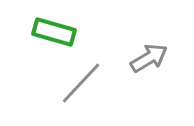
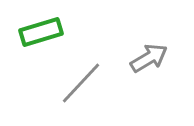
green rectangle: moved 13 px left; rotated 33 degrees counterclockwise
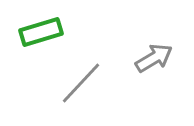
gray arrow: moved 5 px right
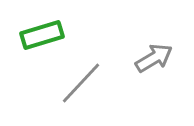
green rectangle: moved 1 px right, 3 px down
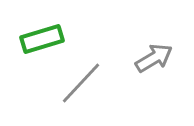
green rectangle: moved 4 px down
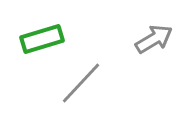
gray arrow: moved 19 px up
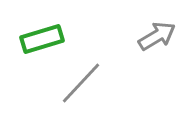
gray arrow: moved 3 px right, 3 px up
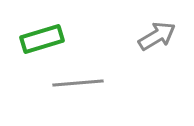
gray line: moved 3 px left; rotated 42 degrees clockwise
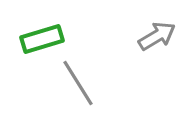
gray line: rotated 63 degrees clockwise
